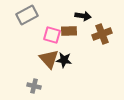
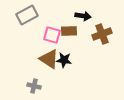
brown triangle: rotated 15 degrees counterclockwise
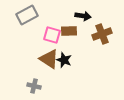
black star: rotated 14 degrees clockwise
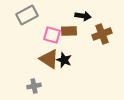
gray cross: rotated 24 degrees counterclockwise
